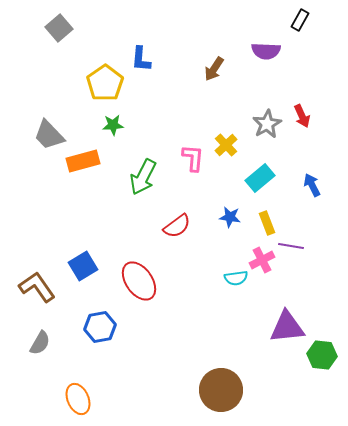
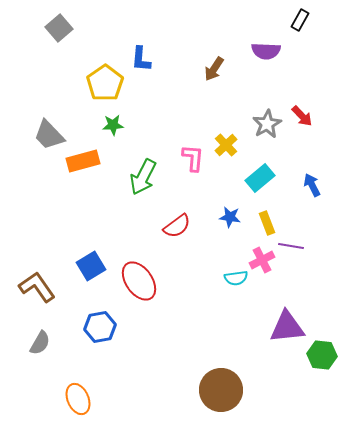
red arrow: rotated 20 degrees counterclockwise
blue square: moved 8 px right
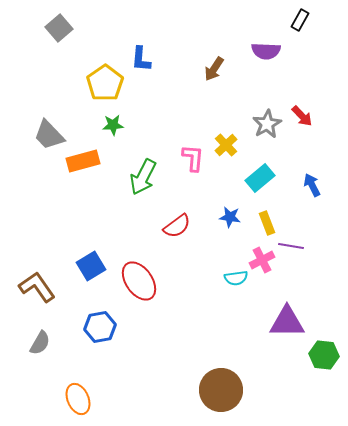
purple triangle: moved 5 px up; rotated 6 degrees clockwise
green hexagon: moved 2 px right
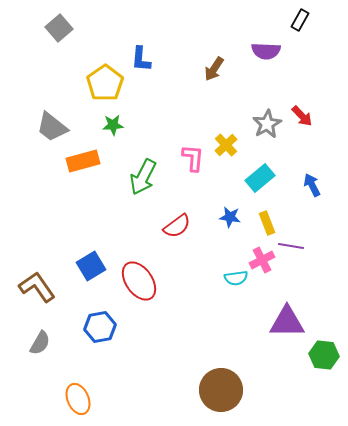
gray trapezoid: moved 3 px right, 8 px up; rotated 8 degrees counterclockwise
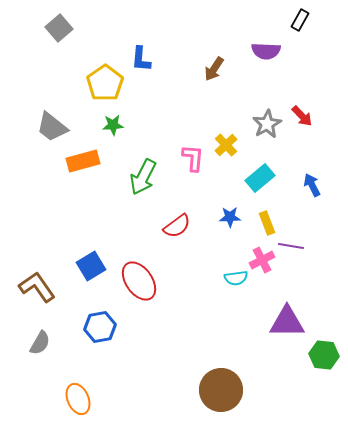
blue star: rotated 10 degrees counterclockwise
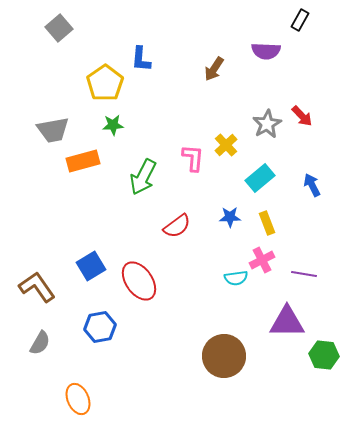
gray trapezoid: moved 1 px right, 3 px down; rotated 48 degrees counterclockwise
purple line: moved 13 px right, 28 px down
brown circle: moved 3 px right, 34 px up
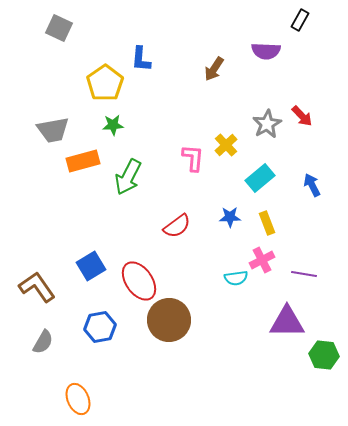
gray square: rotated 24 degrees counterclockwise
green arrow: moved 15 px left
gray semicircle: moved 3 px right, 1 px up
brown circle: moved 55 px left, 36 px up
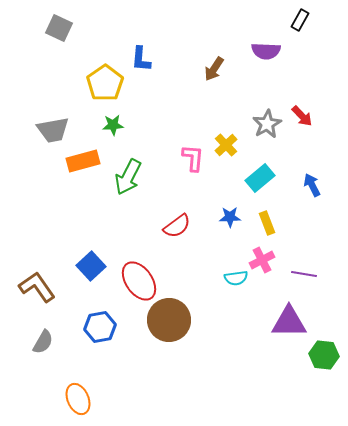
blue square: rotated 12 degrees counterclockwise
purple triangle: moved 2 px right
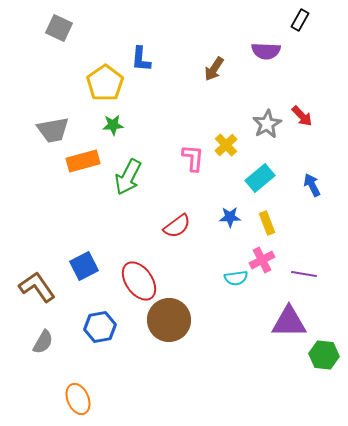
blue square: moved 7 px left; rotated 16 degrees clockwise
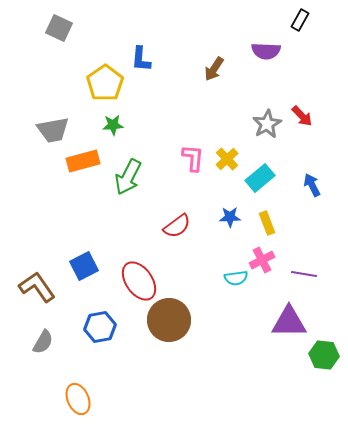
yellow cross: moved 1 px right, 14 px down
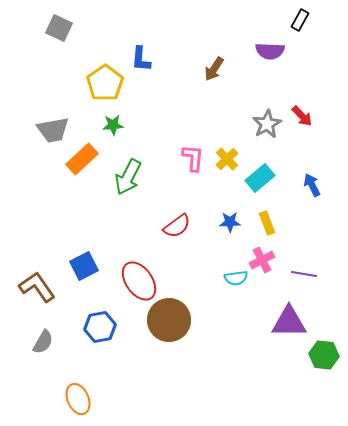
purple semicircle: moved 4 px right
orange rectangle: moved 1 px left, 2 px up; rotated 28 degrees counterclockwise
blue star: moved 5 px down
